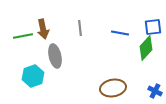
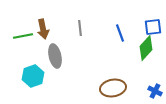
blue line: rotated 60 degrees clockwise
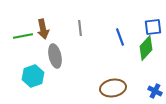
blue line: moved 4 px down
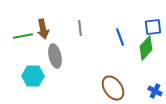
cyan hexagon: rotated 20 degrees clockwise
brown ellipse: rotated 65 degrees clockwise
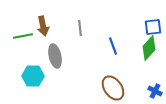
brown arrow: moved 3 px up
blue line: moved 7 px left, 9 px down
green diamond: moved 3 px right
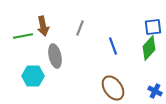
gray line: rotated 28 degrees clockwise
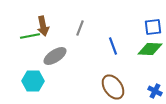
green line: moved 7 px right
green diamond: moved 1 px right, 1 px down; rotated 50 degrees clockwise
gray ellipse: rotated 70 degrees clockwise
cyan hexagon: moved 5 px down
brown ellipse: moved 1 px up
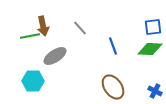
gray line: rotated 63 degrees counterclockwise
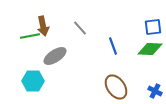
brown ellipse: moved 3 px right
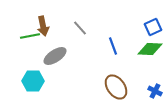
blue square: rotated 18 degrees counterclockwise
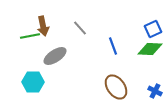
blue square: moved 2 px down
cyan hexagon: moved 1 px down
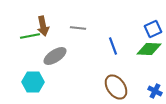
gray line: moved 2 px left; rotated 42 degrees counterclockwise
green diamond: moved 1 px left
